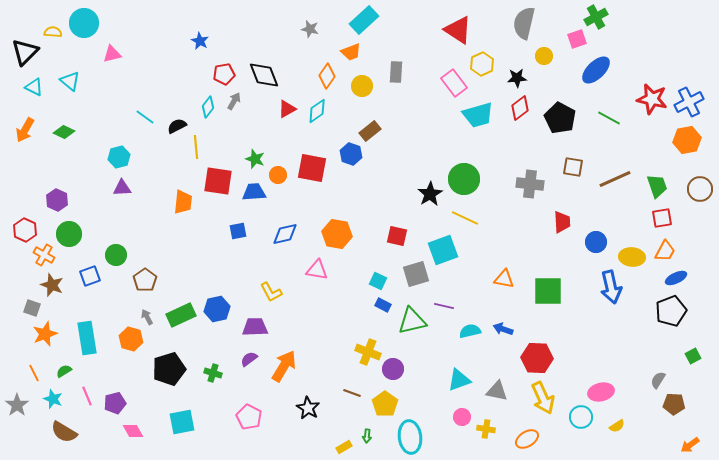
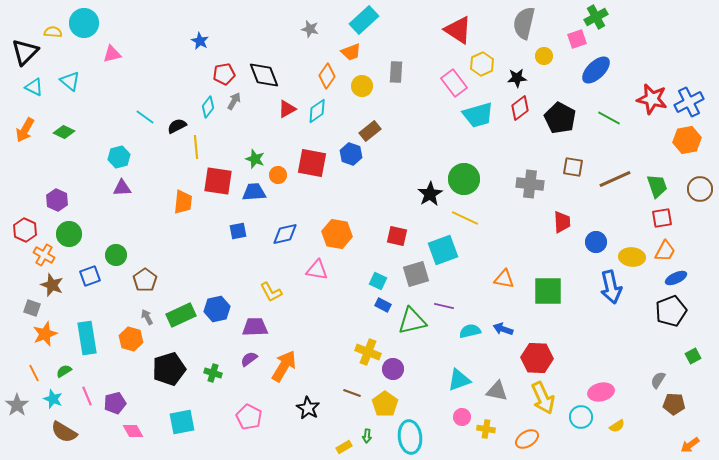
red square at (312, 168): moved 5 px up
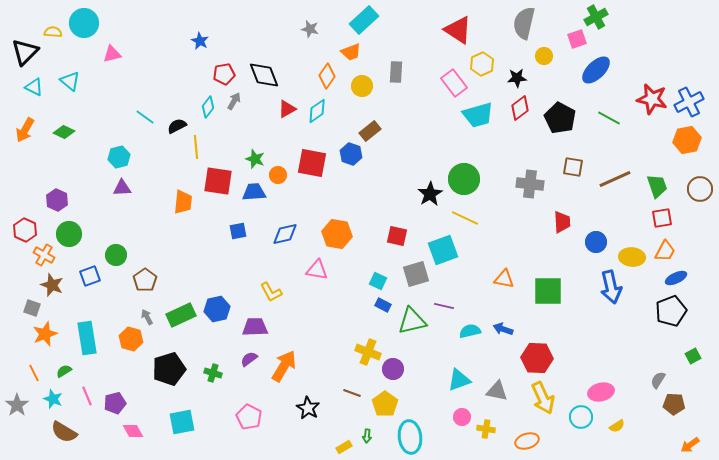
orange ellipse at (527, 439): moved 2 px down; rotated 15 degrees clockwise
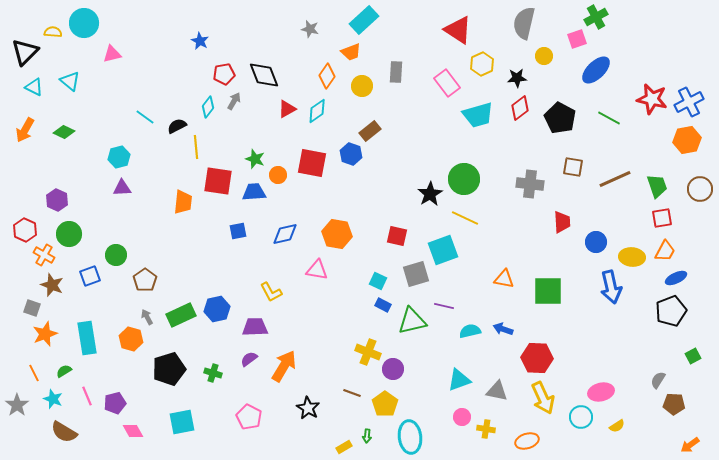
pink rectangle at (454, 83): moved 7 px left
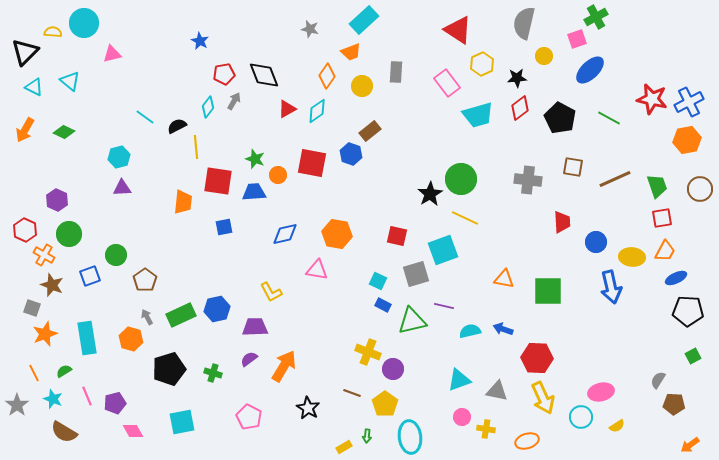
blue ellipse at (596, 70): moved 6 px left
green circle at (464, 179): moved 3 px left
gray cross at (530, 184): moved 2 px left, 4 px up
blue square at (238, 231): moved 14 px left, 4 px up
black pentagon at (671, 311): moved 17 px right; rotated 24 degrees clockwise
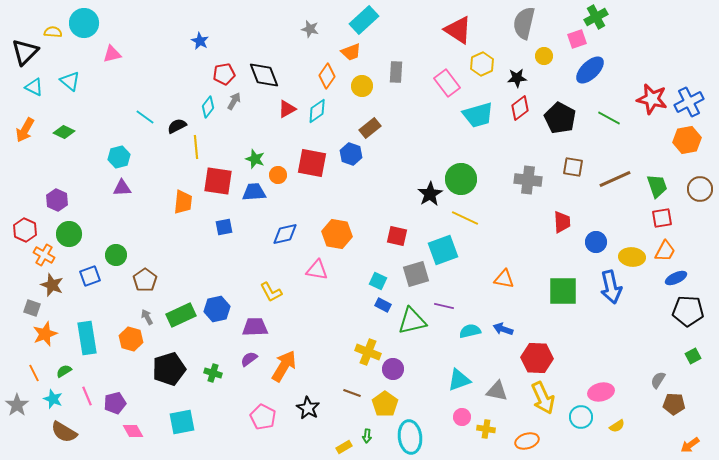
brown rectangle at (370, 131): moved 3 px up
green square at (548, 291): moved 15 px right
pink pentagon at (249, 417): moved 14 px right
